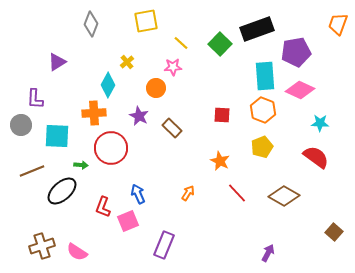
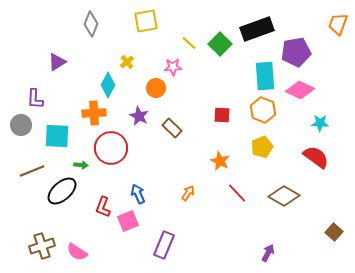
yellow line at (181, 43): moved 8 px right
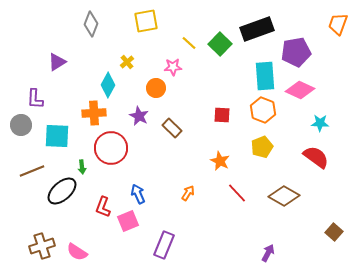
green arrow at (81, 165): moved 1 px right, 2 px down; rotated 80 degrees clockwise
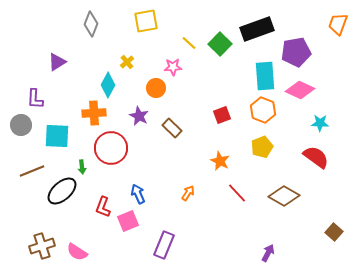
red square at (222, 115): rotated 24 degrees counterclockwise
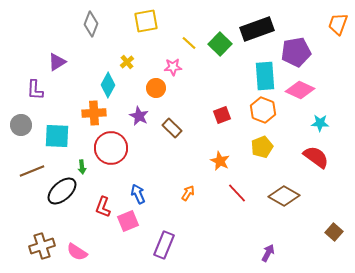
purple L-shape at (35, 99): moved 9 px up
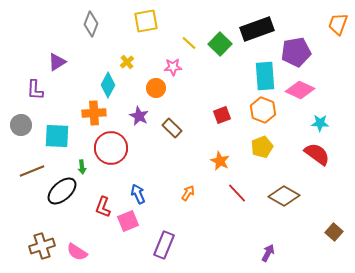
red semicircle at (316, 157): moved 1 px right, 3 px up
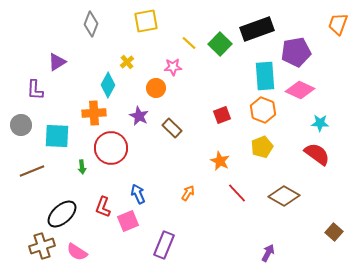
black ellipse at (62, 191): moved 23 px down
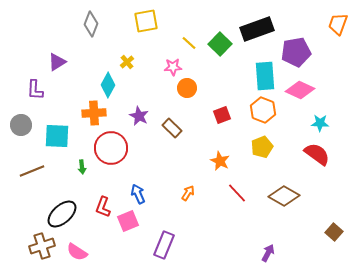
orange circle at (156, 88): moved 31 px right
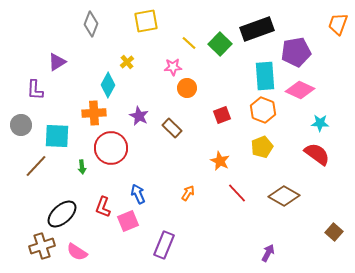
brown line at (32, 171): moved 4 px right, 5 px up; rotated 25 degrees counterclockwise
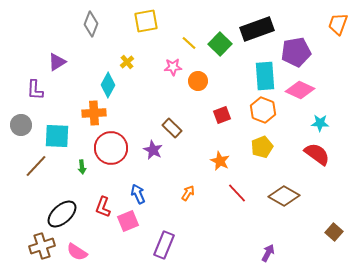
orange circle at (187, 88): moved 11 px right, 7 px up
purple star at (139, 116): moved 14 px right, 34 px down
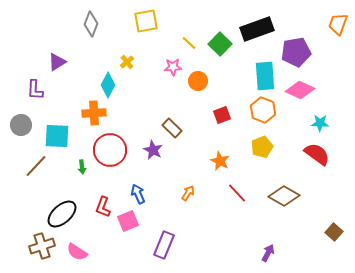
red circle at (111, 148): moved 1 px left, 2 px down
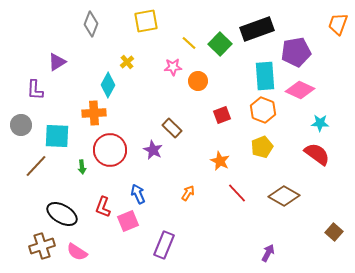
black ellipse at (62, 214): rotated 72 degrees clockwise
